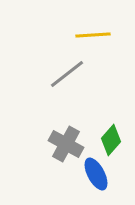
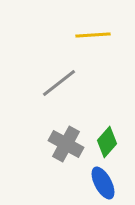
gray line: moved 8 px left, 9 px down
green diamond: moved 4 px left, 2 px down
blue ellipse: moved 7 px right, 9 px down
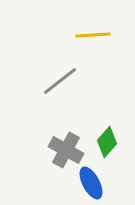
gray line: moved 1 px right, 2 px up
gray cross: moved 6 px down
blue ellipse: moved 12 px left
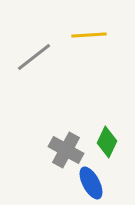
yellow line: moved 4 px left
gray line: moved 26 px left, 24 px up
green diamond: rotated 16 degrees counterclockwise
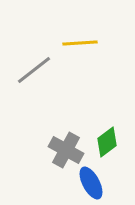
yellow line: moved 9 px left, 8 px down
gray line: moved 13 px down
green diamond: rotated 28 degrees clockwise
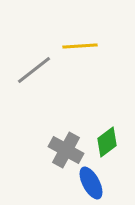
yellow line: moved 3 px down
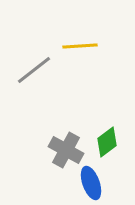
blue ellipse: rotated 8 degrees clockwise
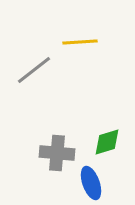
yellow line: moved 4 px up
green diamond: rotated 20 degrees clockwise
gray cross: moved 9 px left, 3 px down; rotated 24 degrees counterclockwise
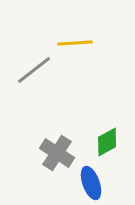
yellow line: moved 5 px left, 1 px down
green diamond: rotated 12 degrees counterclockwise
gray cross: rotated 28 degrees clockwise
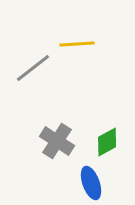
yellow line: moved 2 px right, 1 px down
gray line: moved 1 px left, 2 px up
gray cross: moved 12 px up
